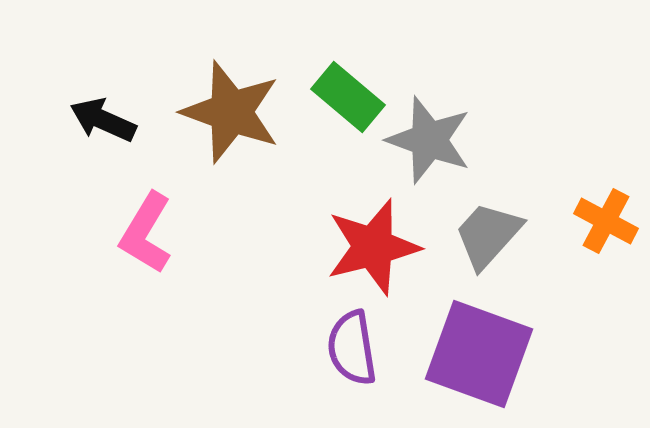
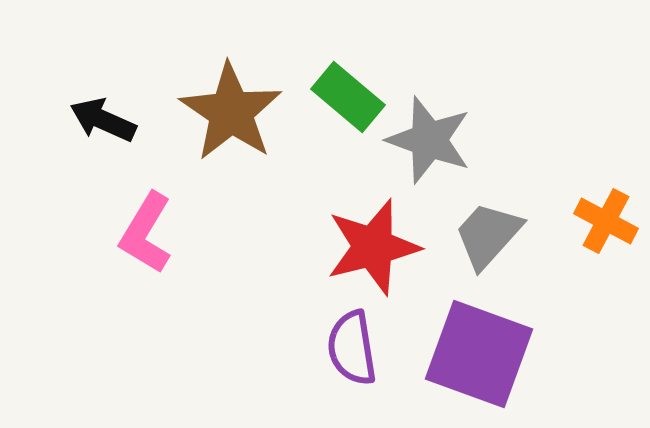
brown star: rotated 14 degrees clockwise
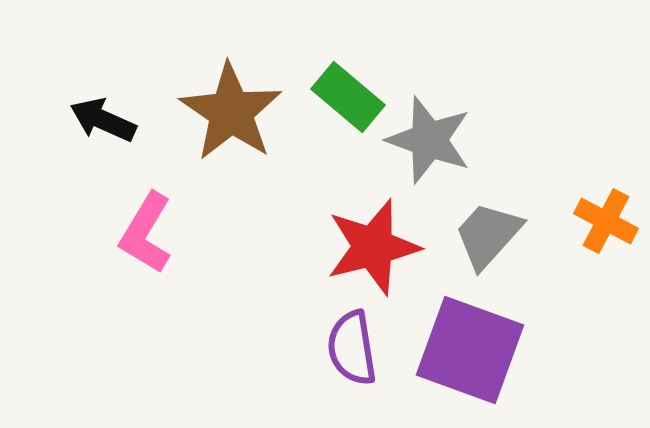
purple square: moved 9 px left, 4 px up
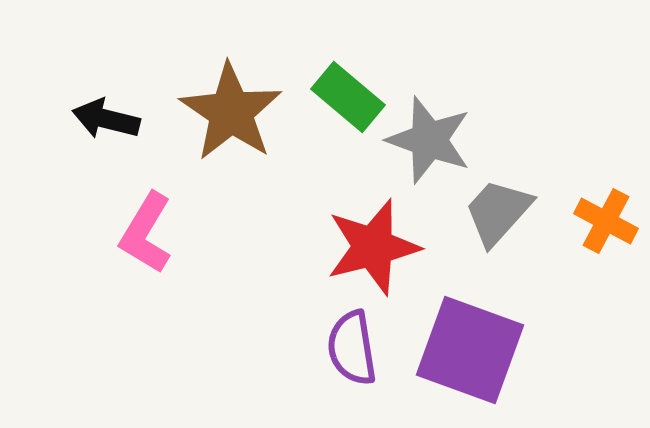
black arrow: moved 3 px right, 1 px up; rotated 10 degrees counterclockwise
gray trapezoid: moved 10 px right, 23 px up
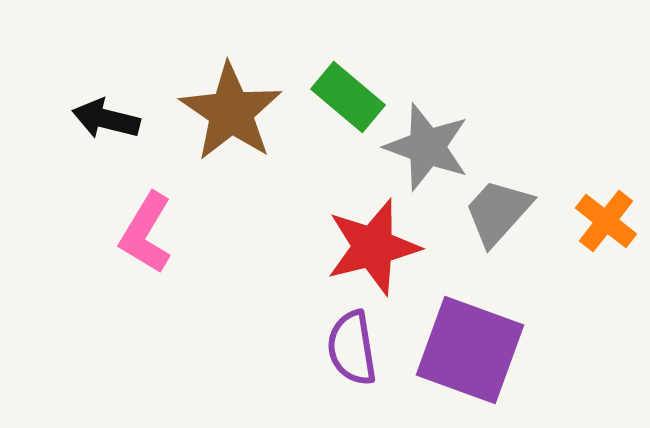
gray star: moved 2 px left, 7 px down
orange cross: rotated 10 degrees clockwise
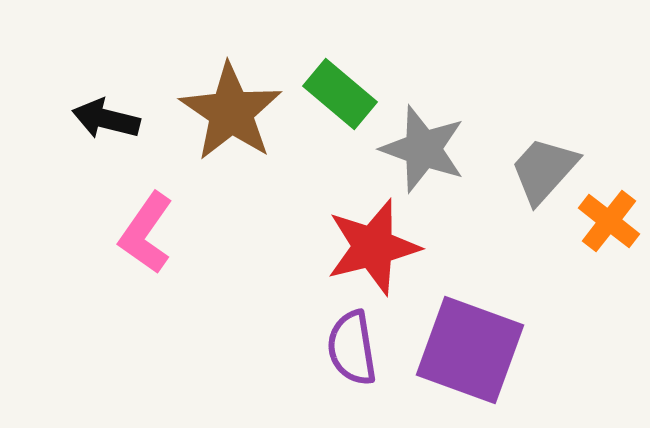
green rectangle: moved 8 px left, 3 px up
gray star: moved 4 px left, 2 px down
gray trapezoid: moved 46 px right, 42 px up
orange cross: moved 3 px right
pink L-shape: rotated 4 degrees clockwise
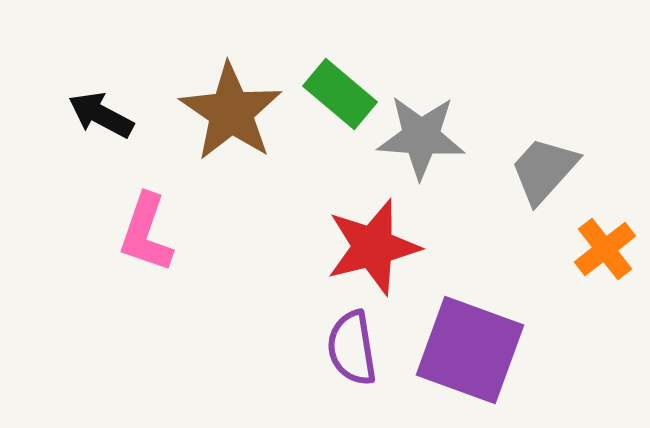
black arrow: moved 5 px left, 4 px up; rotated 14 degrees clockwise
gray star: moved 2 px left, 12 px up; rotated 16 degrees counterclockwise
orange cross: moved 4 px left, 28 px down; rotated 14 degrees clockwise
pink L-shape: rotated 16 degrees counterclockwise
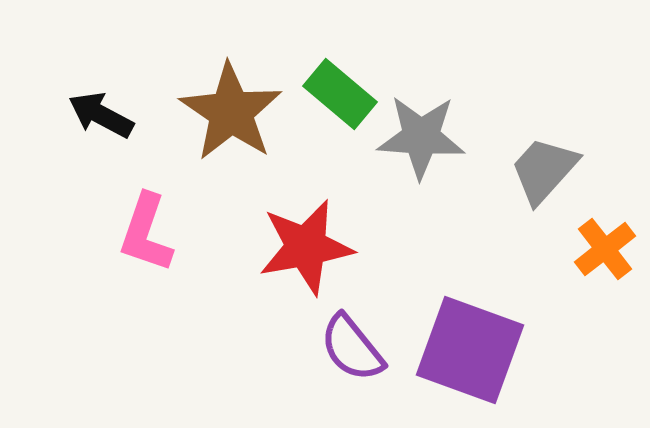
red star: moved 67 px left; rotated 4 degrees clockwise
purple semicircle: rotated 30 degrees counterclockwise
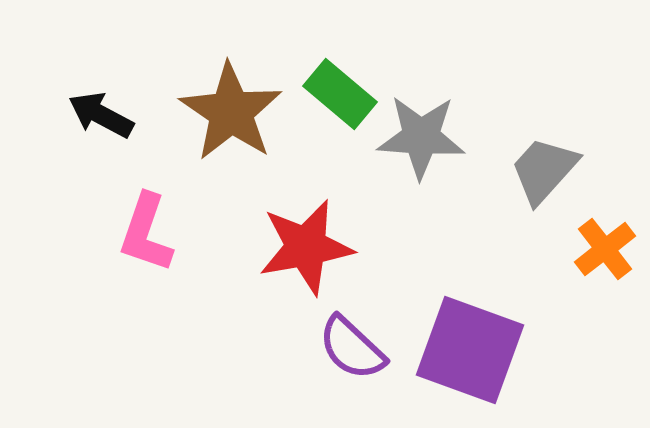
purple semicircle: rotated 8 degrees counterclockwise
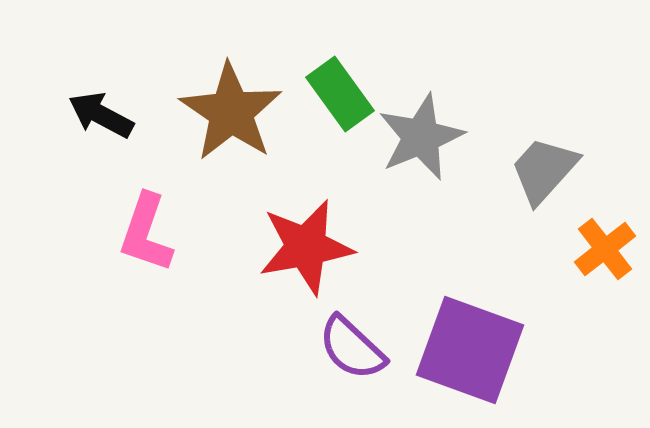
green rectangle: rotated 14 degrees clockwise
gray star: rotated 26 degrees counterclockwise
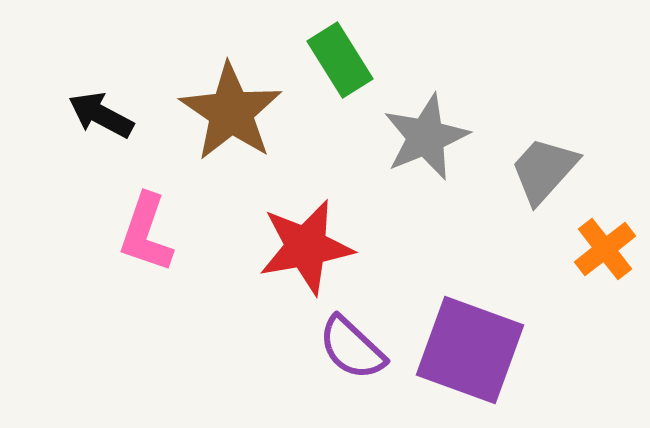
green rectangle: moved 34 px up; rotated 4 degrees clockwise
gray star: moved 5 px right
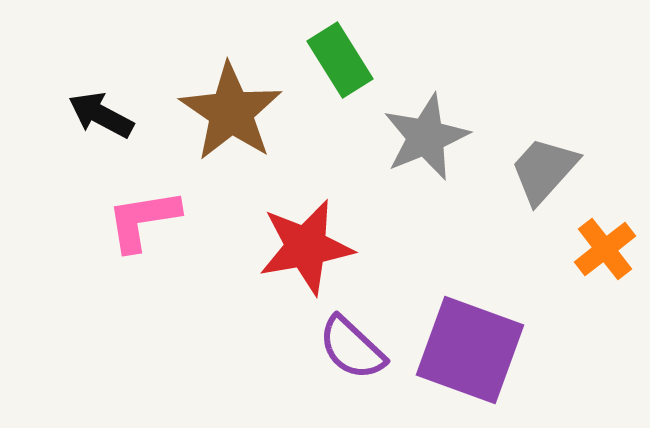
pink L-shape: moved 3 px left, 13 px up; rotated 62 degrees clockwise
